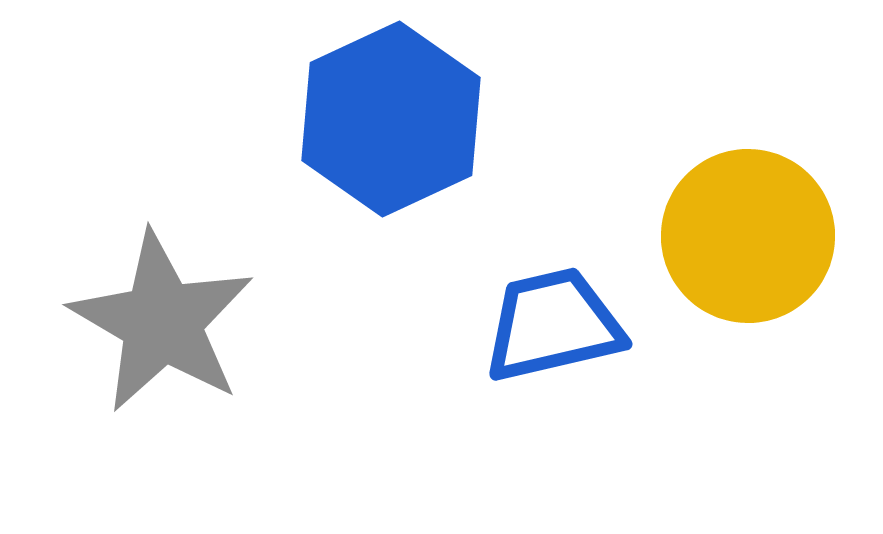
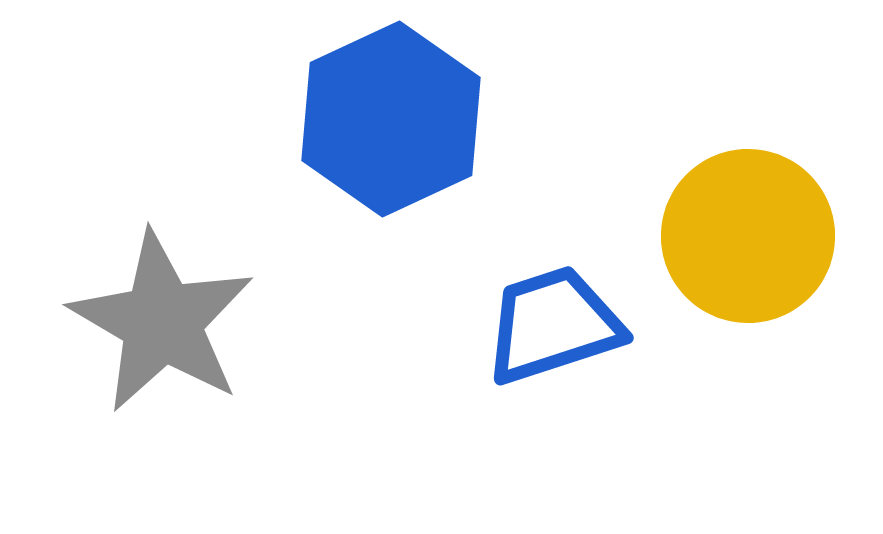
blue trapezoid: rotated 5 degrees counterclockwise
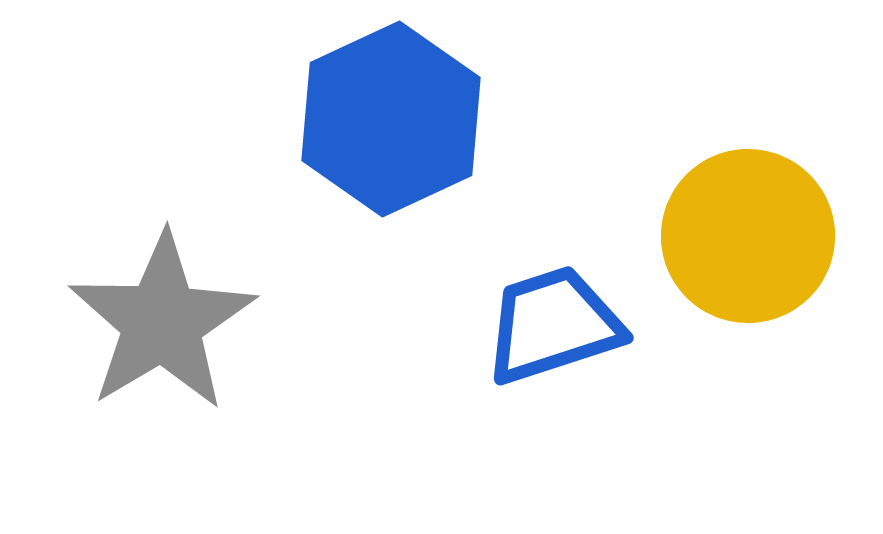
gray star: rotated 11 degrees clockwise
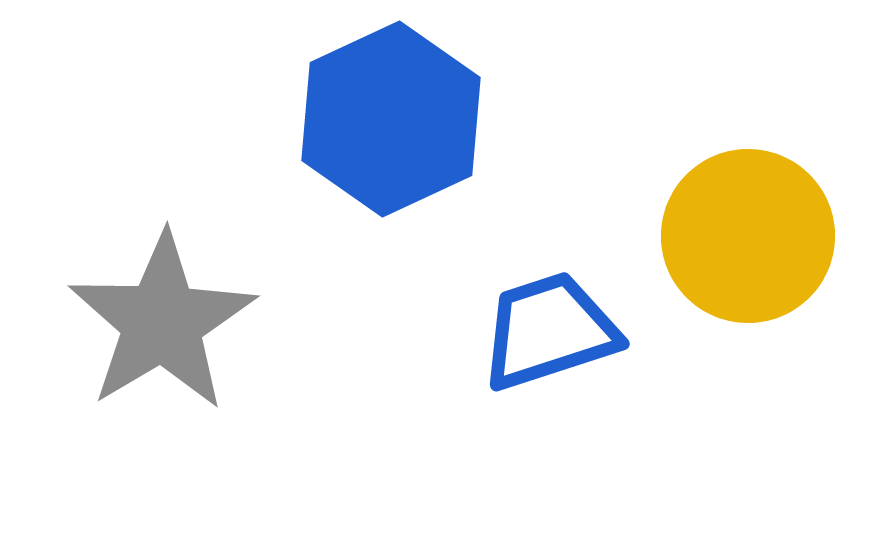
blue trapezoid: moved 4 px left, 6 px down
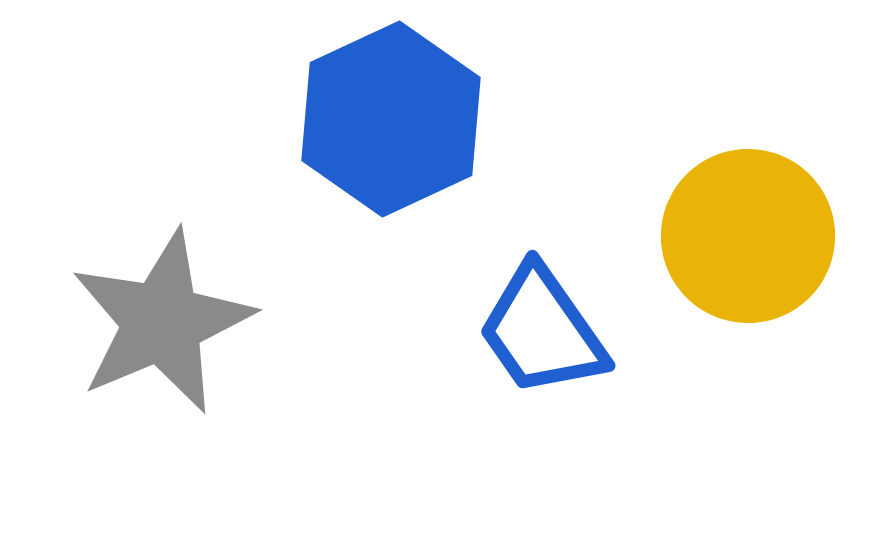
gray star: rotated 8 degrees clockwise
blue trapezoid: moved 7 px left; rotated 107 degrees counterclockwise
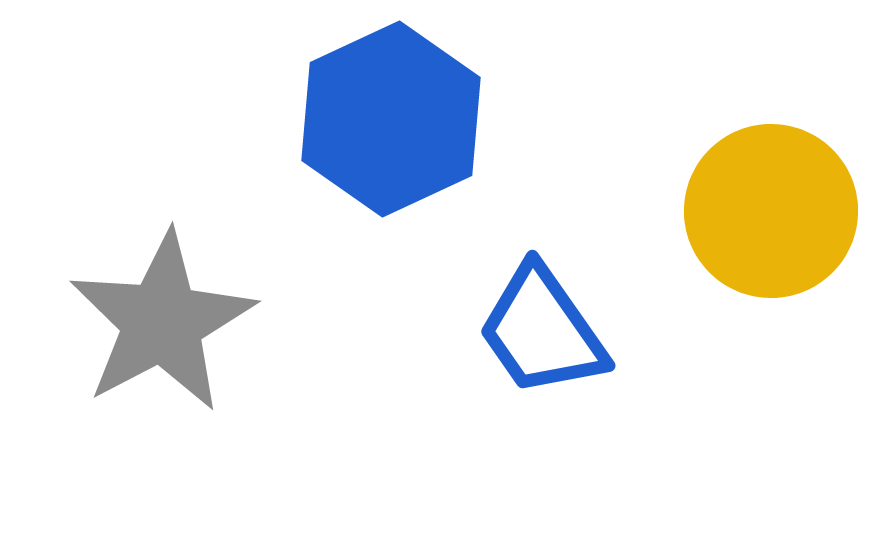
yellow circle: moved 23 px right, 25 px up
gray star: rotated 5 degrees counterclockwise
